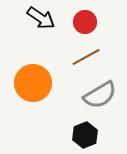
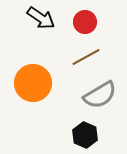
black hexagon: rotated 15 degrees counterclockwise
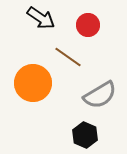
red circle: moved 3 px right, 3 px down
brown line: moved 18 px left; rotated 64 degrees clockwise
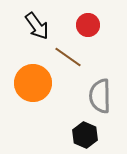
black arrow: moved 4 px left, 8 px down; rotated 20 degrees clockwise
gray semicircle: moved 1 px down; rotated 120 degrees clockwise
